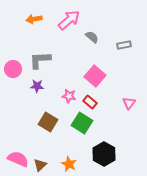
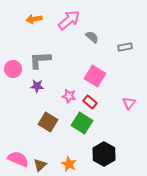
gray rectangle: moved 1 px right, 2 px down
pink square: rotated 10 degrees counterclockwise
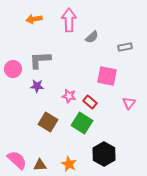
pink arrow: rotated 50 degrees counterclockwise
gray semicircle: rotated 96 degrees clockwise
pink square: moved 12 px right; rotated 20 degrees counterclockwise
pink semicircle: moved 1 px left, 1 px down; rotated 20 degrees clockwise
brown triangle: rotated 40 degrees clockwise
